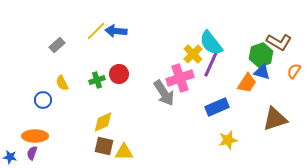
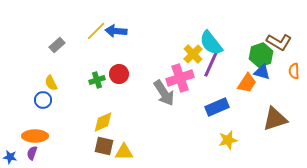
orange semicircle: rotated 35 degrees counterclockwise
yellow semicircle: moved 11 px left
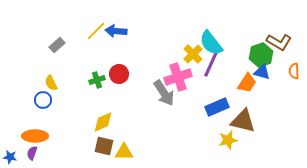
pink cross: moved 2 px left, 1 px up
brown triangle: moved 32 px left, 2 px down; rotated 32 degrees clockwise
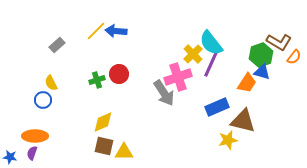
orange semicircle: moved 14 px up; rotated 140 degrees counterclockwise
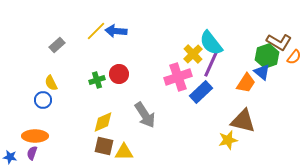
green hexagon: moved 6 px right, 1 px down
blue triangle: rotated 24 degrees clockwise
orange trapezoid: moved 1 px left
gray arrow: moved 19 px left, 22 px down
blue rectangle: moved 16 px left, 15 px up; rotated 20 degrees counterclockwise
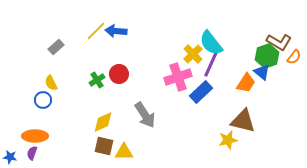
gray rectangle: moved 1 px left, 2 px down
green cross: rotated 14 degrees counterclockwise
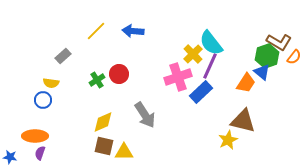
blue arrow: moved 17 px right
gray rectangle: moved 7 px right, 9 px down
purple line: moved 1 px left, 2 px down
yellow semicircle: rotated 56 degrees counterclockwise
yellow star: rotated 12 degrees counterclockwise
purple semicircle: moved 8 px right
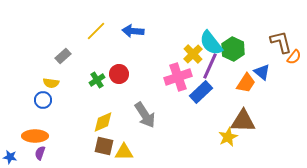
brown L-shape: moved 2 px right; rotated 135 degrees counterclockwise
green hexagon: moved 34 px left, 7 px up; rotated 15 degrees counterclockwise
brown triangle: rotated 12 degrees counterclockwise
yellow star: moved 3 px up
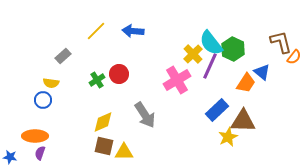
pink cross: moved 1 px left, 3 px down; rotated 12 degrees counterclockwise
blue rectangle: moved 16 px right, 18 px down
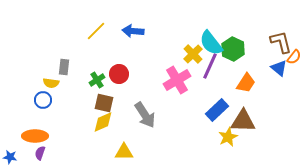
gray rectangle: moved 1 px right, 11 px down; rotated 42 degrees counterclockwise
blue triangle: moved 17 px right, 4 px up
brown square: moved 43 px up
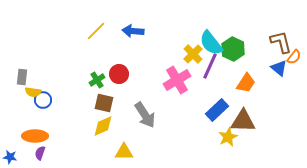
gray rectangle: moved 42 px left, 10 px down
yellow semicircle: moved 18 px left, 9 px down
yellow diamond: moved 4 px down
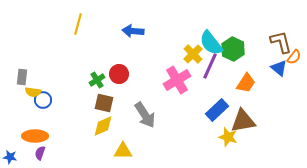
yellow line: moved 18 px left, 7 px up; rotated 30 degrees counterclockwise
brown triangle: rotated 12 degrees counterclockwise
yellow star: rotated 30 degrees counterclockwise
yellow triangle: moved 1 px left, 1 px up
